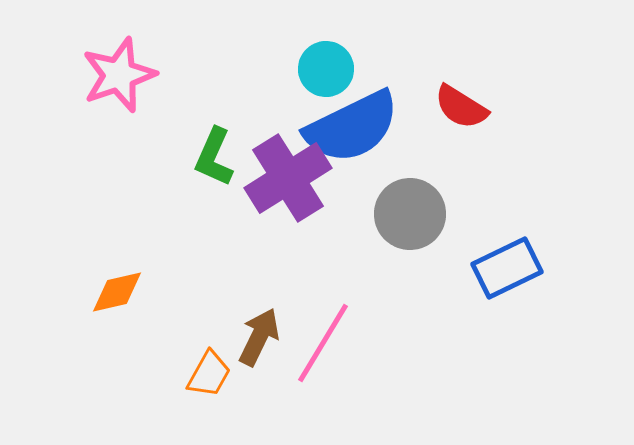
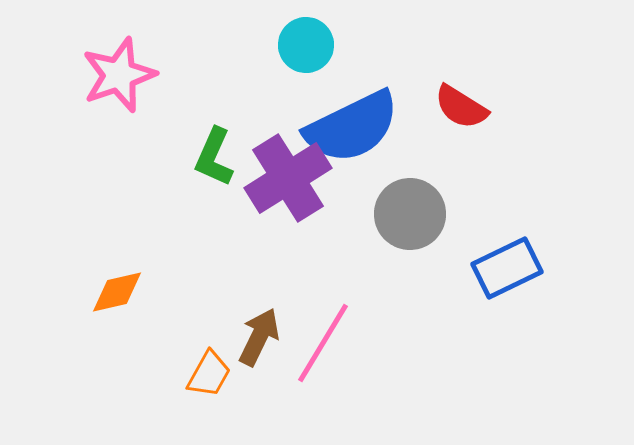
cyan circle: moved 20 px left, 24 px up
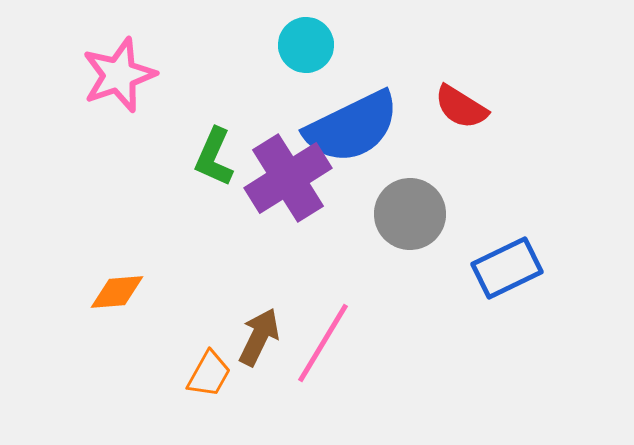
orange diamond: rotated 8 degrees clockwise
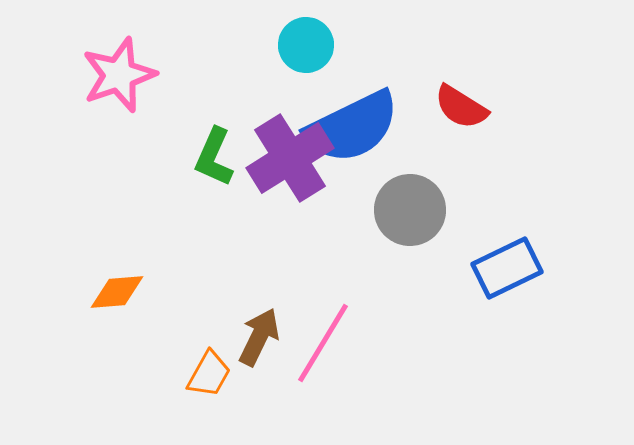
purple cross: moved 2 px right, 20 px up
gray circle: moved 4 px up
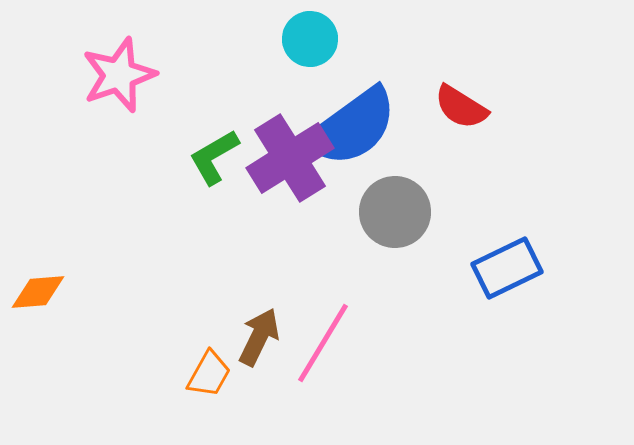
cyan circle: moved 4 px right, 6 px up
blue semicircle: rotated 10 degrees counterclockwise
green L-shape: rotated 36 degrees clockwise
gray circle: moved 15 px left, 2 px down
orange diamond: moved 79 px left
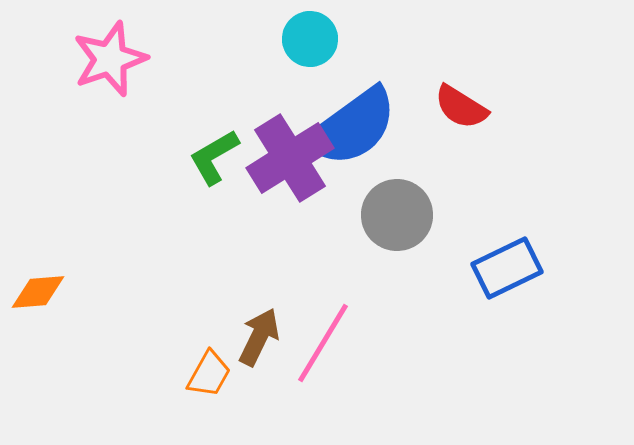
pink star: moved 9 px left, 16 px up
gray circle: moved 2 px right, 3 px down
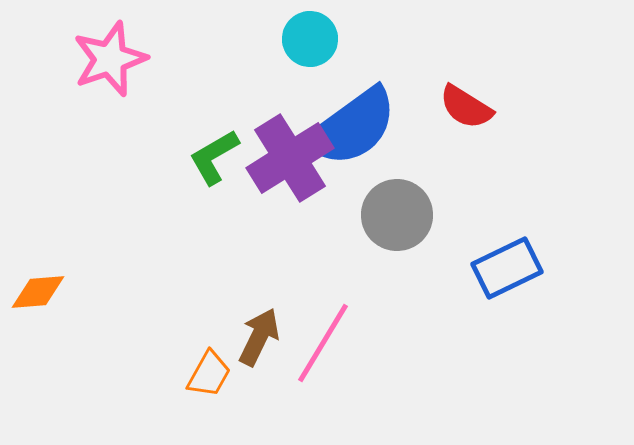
red semicircle: moved 5 px right
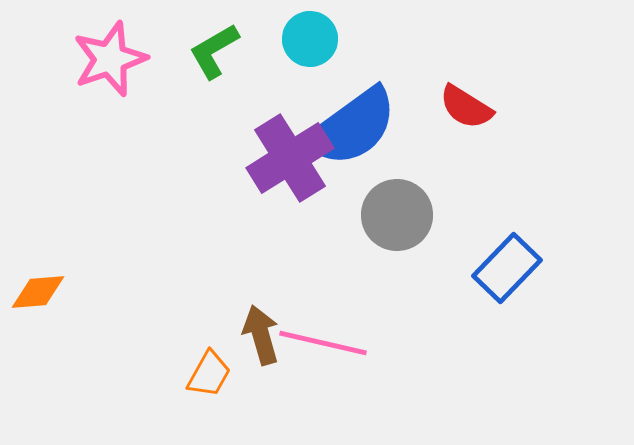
green L-shape: moved 106 px up
blue rectangle: rotated 20 degrees counterclockwise
brown arrow: moved 2 px right, 2 px up; rotated 42 degrees counterclockwise
pink line: rotated 72 degrees clockwise
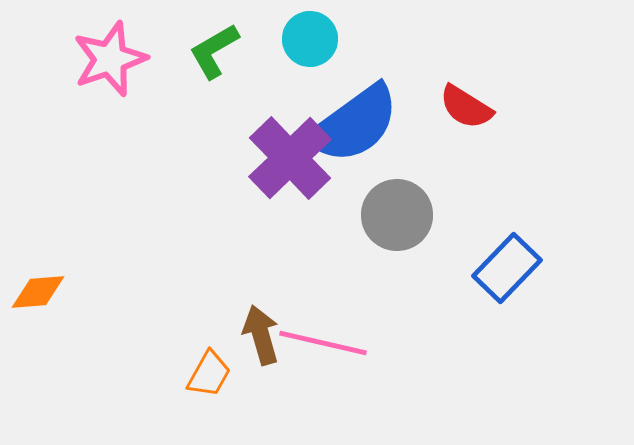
blue semicircle: moved 2 px right, 3 px up
purple cross: rotated 12 degrees counterclockwise
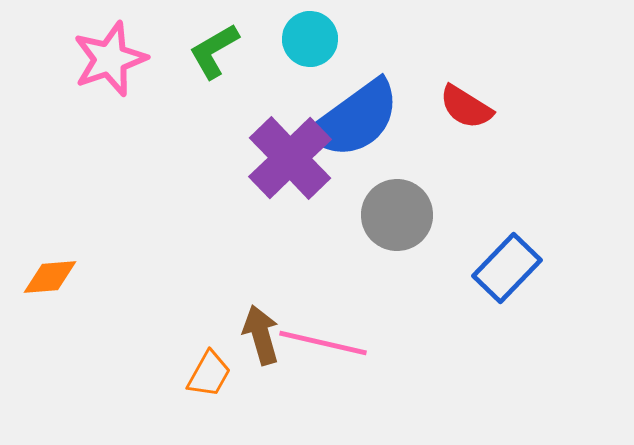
blue semicircle: moved 1 px right, 5 px up
orange diamond: moved 12 px right, 15 px up
